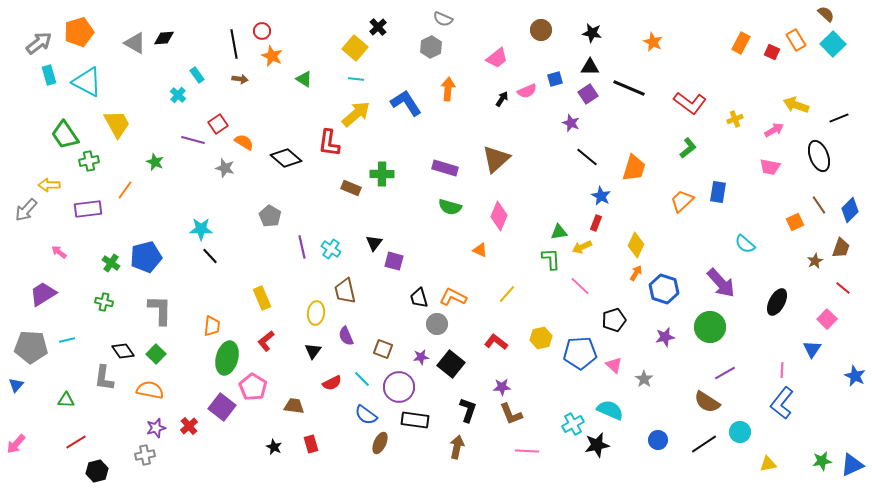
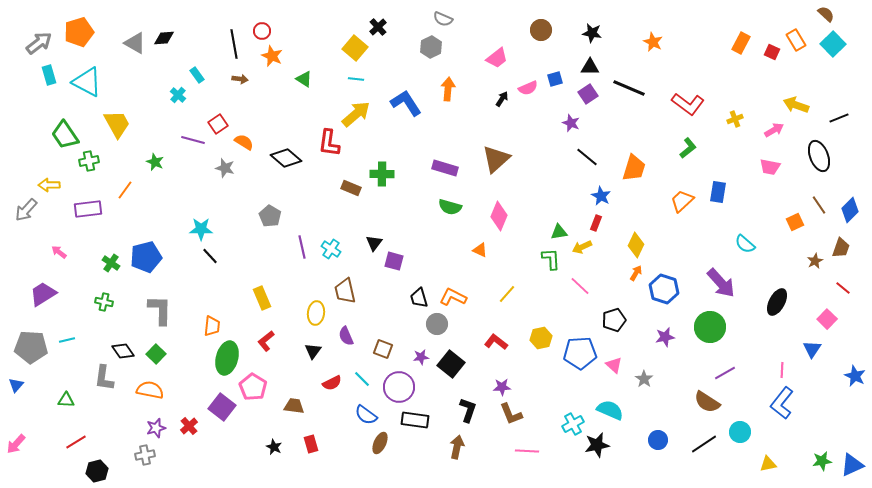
pink semicircle at (527, 91): moved 1 px right, 3 px up
red L-shape at (690, 103): moved 2 px left, 1 px down
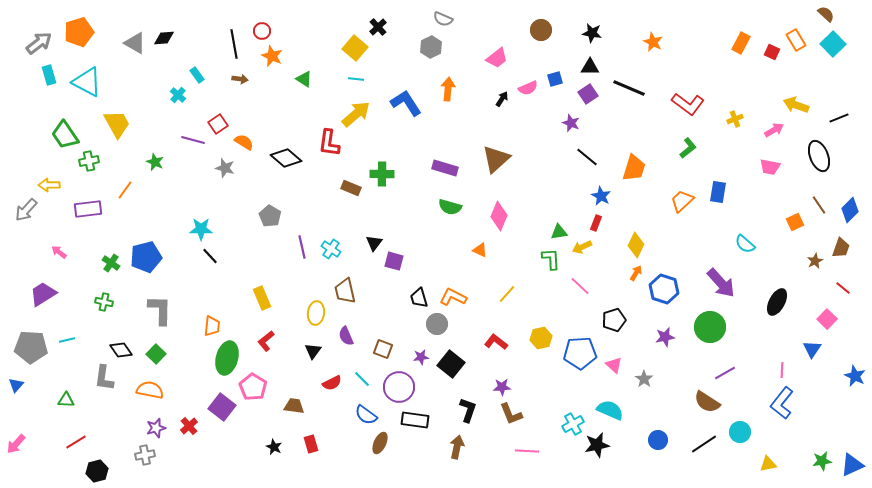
black diamond at (123, 351): moved 2 px left, 1 px up
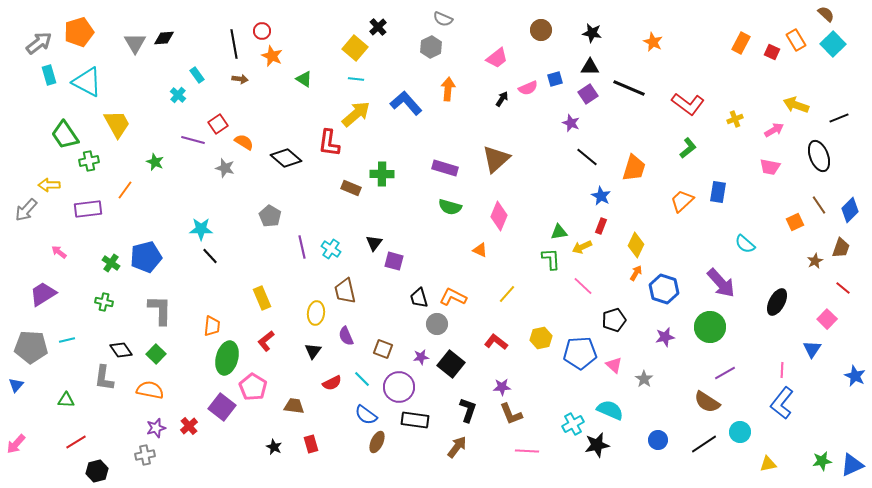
gray triangle at (135, 43): rotated 30 degrees clockwise
blue L-shape at (406, 103): rotated 8 degrees counterclockwise
red rectangle at (596, 223): moved 5 px right, 3 px down
pink line at (580, 286): moved 3 px right
brown ellipse at (380, 443): moved 3 px left, 1 px up
brown arrow at (457, 447): rotated 25 degrees clockwise
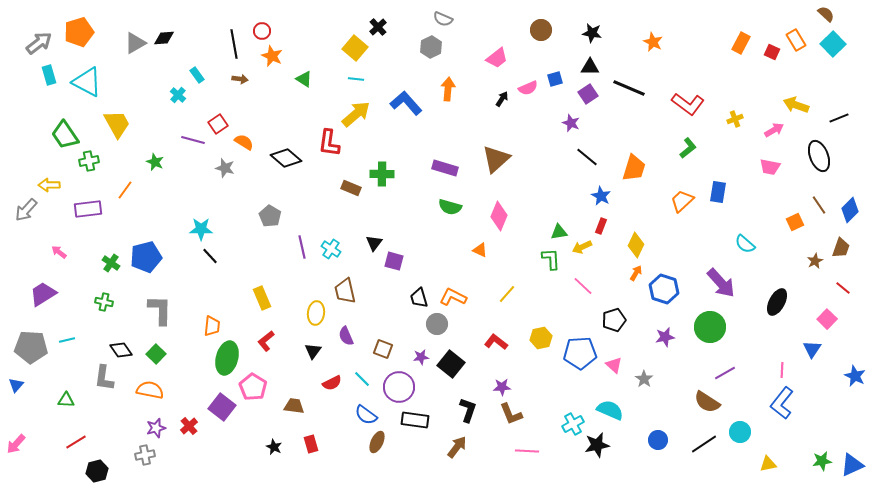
gray triangle at (135, 43): rotated 30 degrees clockwise
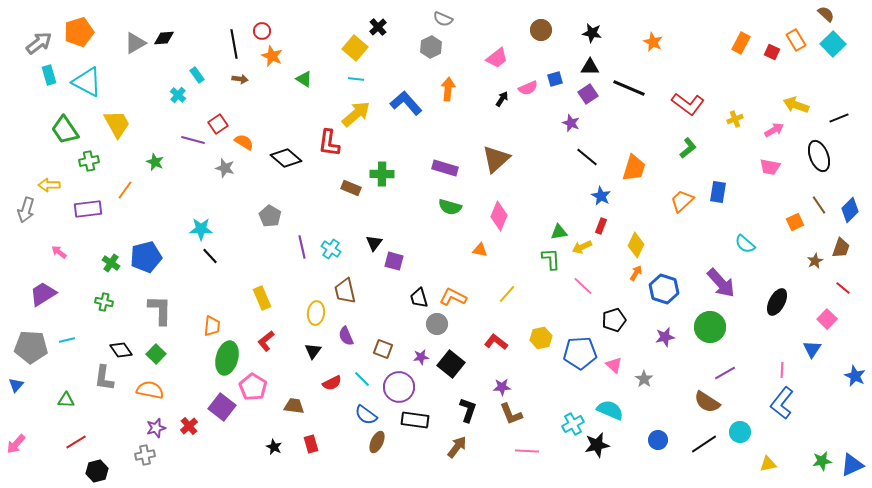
green trapezoid at (65, 135): moved 5 px up
gray arrow at (26, 210): rotated 25 degrees counterclockwise
orange triangle at (480, 250): rotated 14 degrees counterclockwise
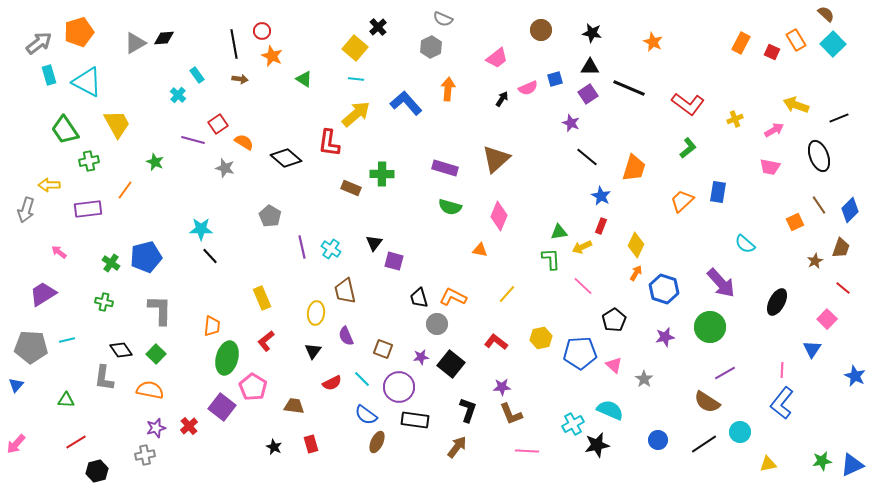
black pentagon at (614, 320): rotated 15 degrees counterclockwise
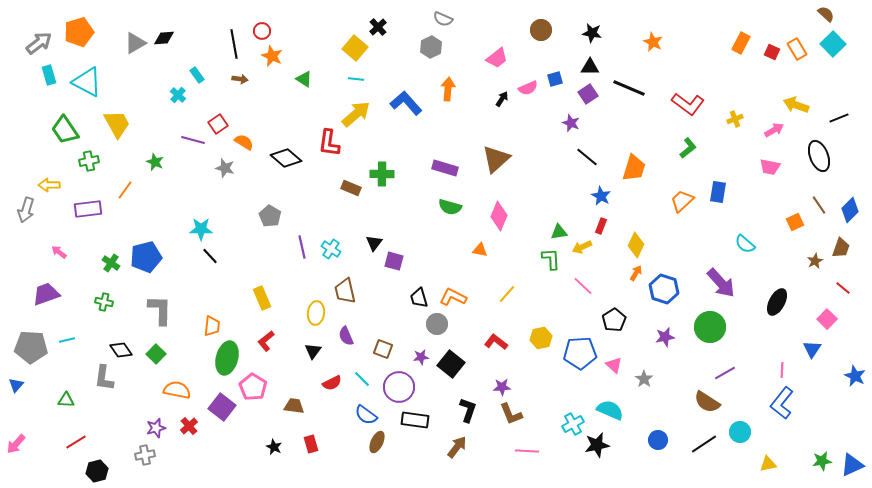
orange rectangle at (796, 40): moved 1 px right, 9 px down
purple trapezoid at (43, 294): moved 3 px right; rotated 12 degrees clockwise
orange semicircle at (150, 390): moved 27 px right
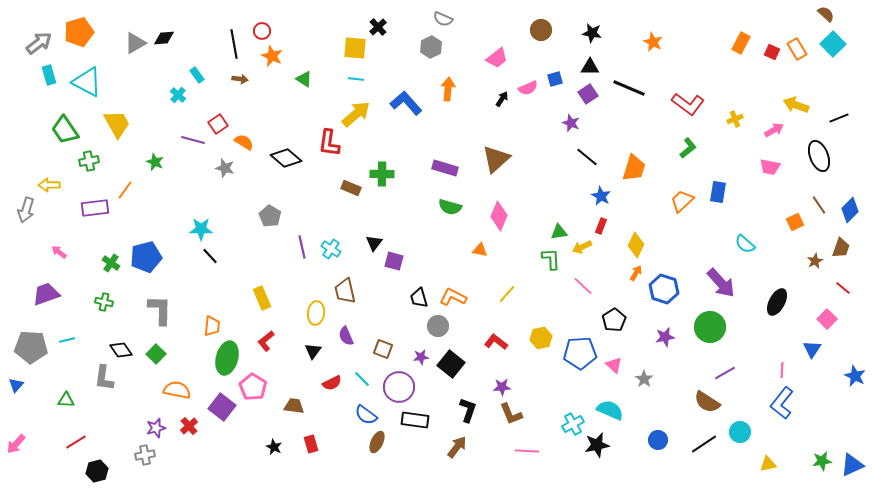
yellow square at (355, 48): rotated 35 degrees counterclockwise
purple rectangle at (88, 209): moved 7 px right, 1 px up
gray circle at (437, 324): moved 1 px right, 2 px down
